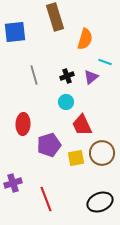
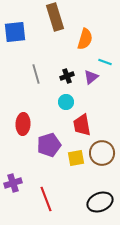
gray line: moved 2 px right, 1 px up
red trapezoid: rotated 15 degrees clockwise
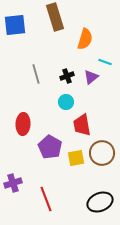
blue square: moved 7 px up
purple pentagon: moved 1 px right, 2 px down; rotated 25 degrees counterclockwise
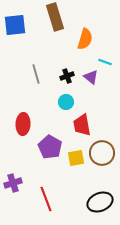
purple triangle: rotated 42 degrees counterclockwise
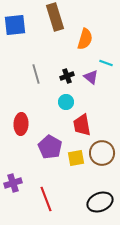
cyan line: moved 1 px right, 1 px down
red ellipse: moved 2 px left
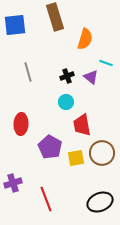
gray line: moved 8 px left, 2 px up
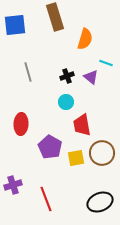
purple cross: moved 2 px down
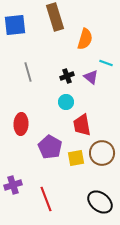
black ellipse: rotated 60 degrees clockwise
